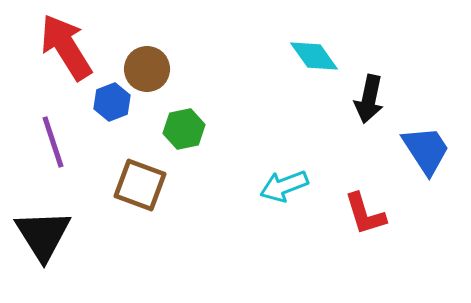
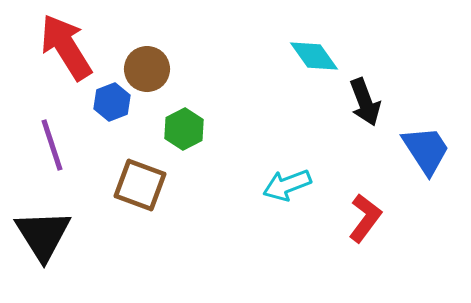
black arrow: moved 4 px left, 3 px down; rotated 33 degrees counterclockwise
green hexagon: rotated 15 degrees counterclockwise
purple line: moved 1 px left, 3 px down
cyan arrow: moved 3 px right, 1 px up
red L-shape: moved 4 px down; rotated 126 degrees counterclockwise
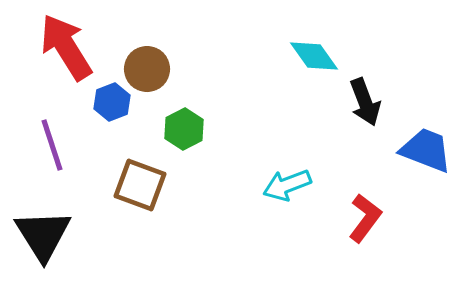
blue trapezoid: rotated 36 degrees counterclockwise
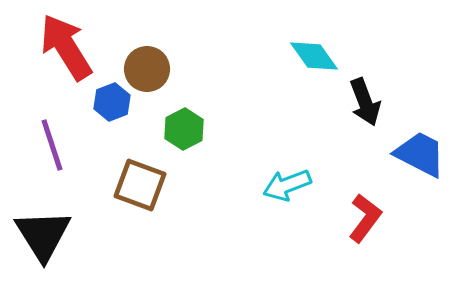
blue trapezoid: moved 6 px left, 4 px down; rotated 6 degrees clockwise
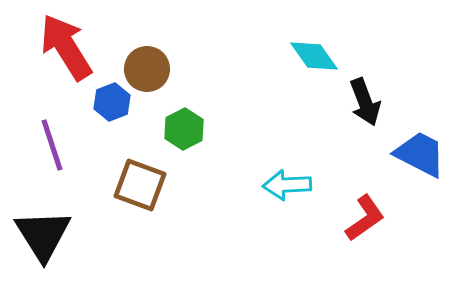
cyan arrow: rotated 18 degrees clockwise
red L-shape: rotated 18 degrees clockwise
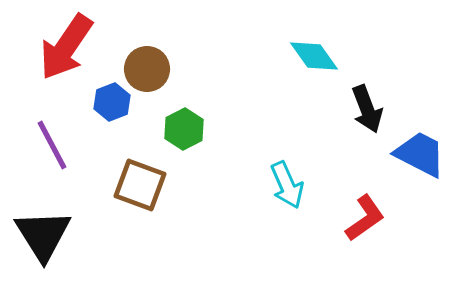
red arrow: rotated 114 degrees counterclockwise
black arrow: moved 2 px right, 7 px down
purple line: rotated 10 degrees counterclockwise
cyan arrow: rotated 111 degrees counterclockwise
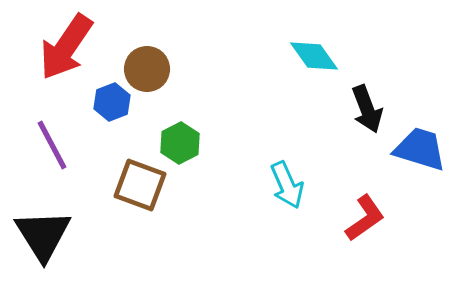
green hexagon: moved 4 px left, 14 px down
blue trapezoid: moved 5 px up; rotated 10 degrees counterclockwise
